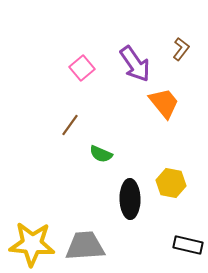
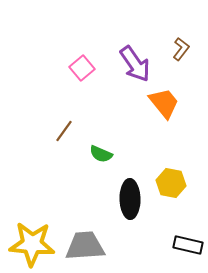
brown line: moved 6 px left, 6 px down
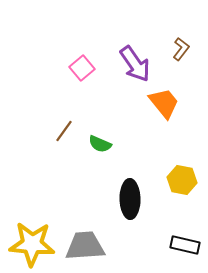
green semicircle: moved 1 px left, 10 px up
yellow hexagon: moved 11 px right, 3 px up
black rectangle: moved 3 px left
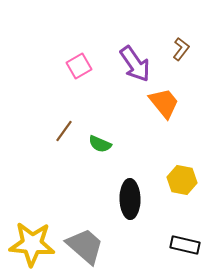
pink square: moved 3 px left, 2 px up; rotated 10 degrees clockwise
gray trapezoid: rotated 45 degrees clockwise
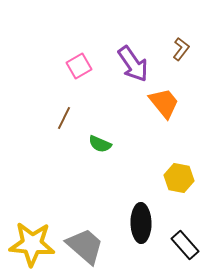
purple arrow: moved 2 px left
brown line: moved 13 px up; rotated 10 degrees counterclockwise
yellow hexagon: moved 3 px left, 2 px up
black ellipse: moved 11 px right, 24 px down
black rectangle: rotated 36 degrees clockwise
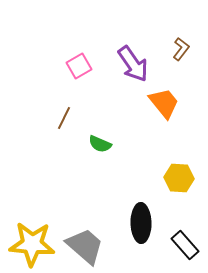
yellow hexagon: rotated 8 degrees counterclockwise
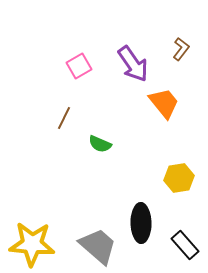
yellow hexagon: rotated 12 degrees counterclockwise
gray trapezoid: moved 13 px right
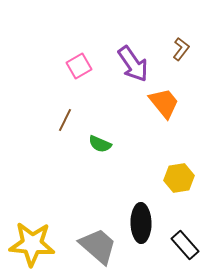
brown line: moved 1 px right, 2 px down
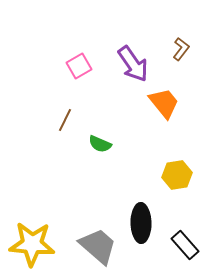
yellow hexagon: moved 2 px left, 3 px up
